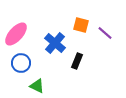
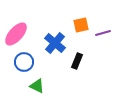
orange square: rotated 28 degrees counterclockwise
purple line: moved 2 px left; rotated 56 degrees counterclockwise
blue circle: moved 3 px right, 1 px up
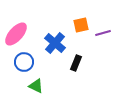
black rectangle: moved 1 px left, 2 px down
green triangle: moved 1 px left
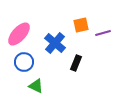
pink ellipse: moved 3 px right
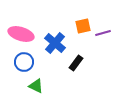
orange square: moved 2 px right, 1 px down
pink ellipse: moved 2 px right; rotated 65 degrees clockwise
black rectangle: rotated 14 degrees clockwise
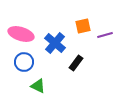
purple line: moved 2 px right, 2 px down
green triangle: moved 2 px right
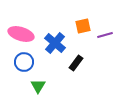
green triangle: rotated 35 degrees clockwise
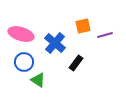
green triangle: moved 6 px up; rotated 28 degrees counterclockwise
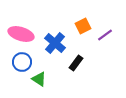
orange square: rotated 14 degrees counterclockwise
purple line: rotated 21 degrees counterclockwise
blue circle: moved 2 px left
green triangle: moved 1 px right, 1 px up
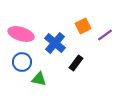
green triangle: rotated 21 degrees counterclockwise
